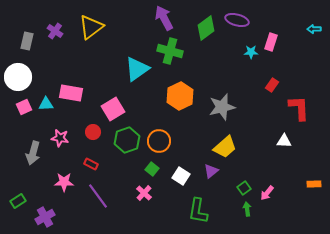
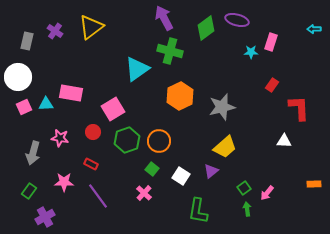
green rectangle at (18, 201): moved 11 px right, 10 px up; rotated 21 degrees counterclockwise
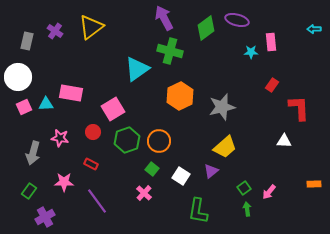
pink rectangle at (271, 42): rotated 24 degrees counterclockwise
pink arrow at (267, 193): moved 2 px right, 1 px up
purple line at (98, 196): moved 1 px left, 5 px down
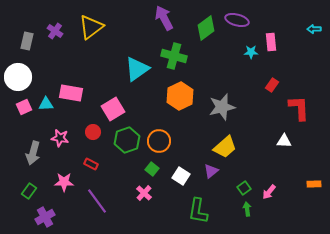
green cross at (170, 51): moved 4 px right, 5 px down
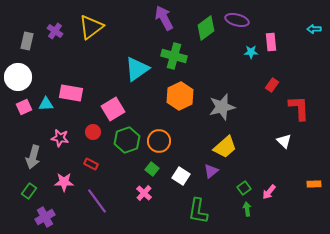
white triangle at (284, 141): rotated 42 degrees clockwise
gray arrow at (33, 153): moved 4 px down
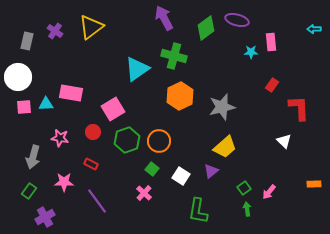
pink square at (24, 107): rotated 21 degrees clockwise
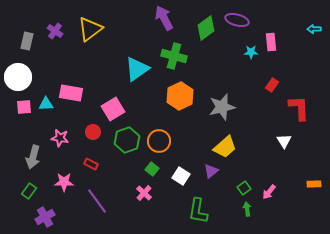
yellow triangle at (91, 27): moved 1 px left, 2 px down
white triangle at (284, 141): rotated 14 degrees clockwise
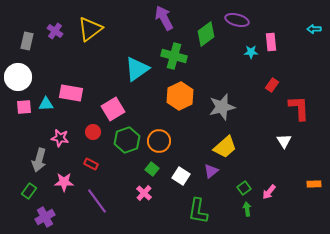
green diamond at (206, 28): moved 6 px down
gray arrow at (33, 157): moved 6 px right, 3 px down
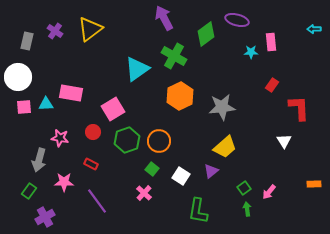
green cross at (174, 56): rotated 15 degrees clockwise
gray star at (222, 107): rotated 8 degrees clockwise
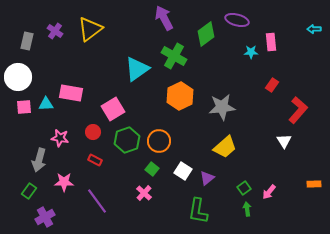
red L-shape at (299, 108): moved 1 px left, 2 px down; rotated 44 degrees clockwise
red rectangle at (91, 164): moved 4 px right, 4 px up
purple triangle at (211, 171): moved 4 px left, 7 px down
white square at (181, 176): moved 2 px right, 5 px up
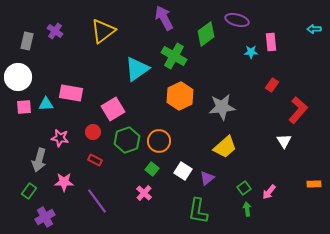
yellow triangle at (90, 29): moved 13 px right, 2 px down
